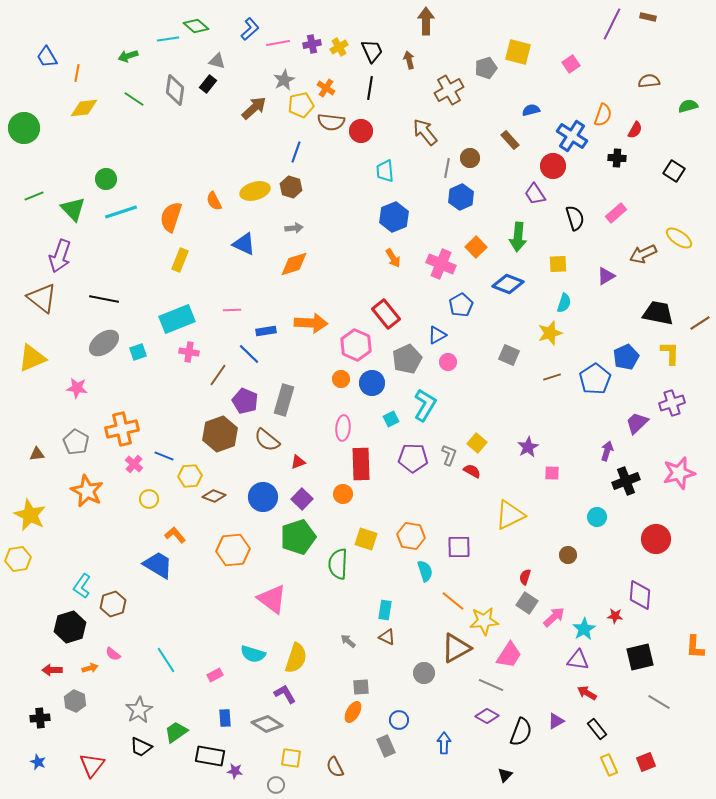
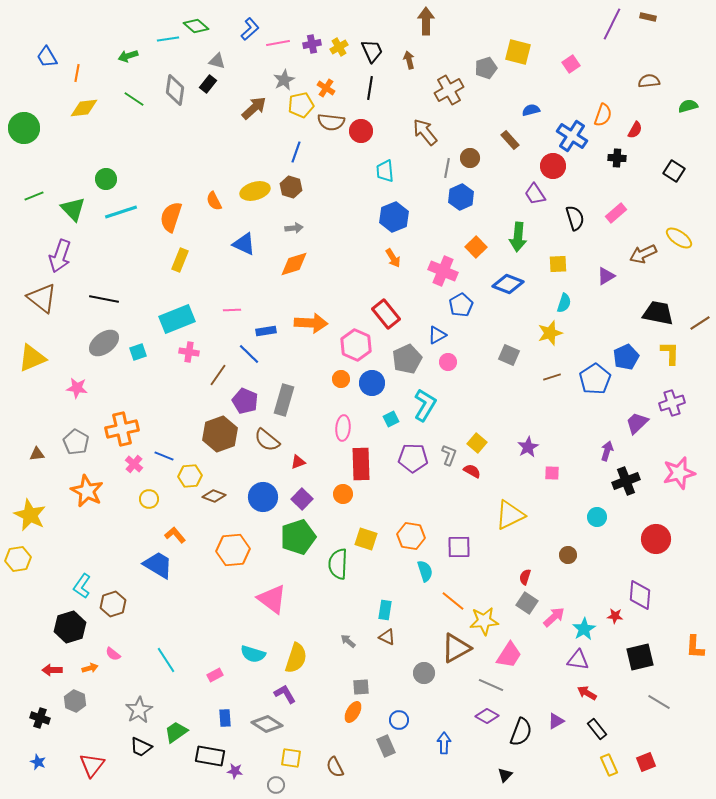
pink cross at (441, 264): moved 2 px right, 7 px down
black cross at (40, 718): rotated 24 degrees clockwise
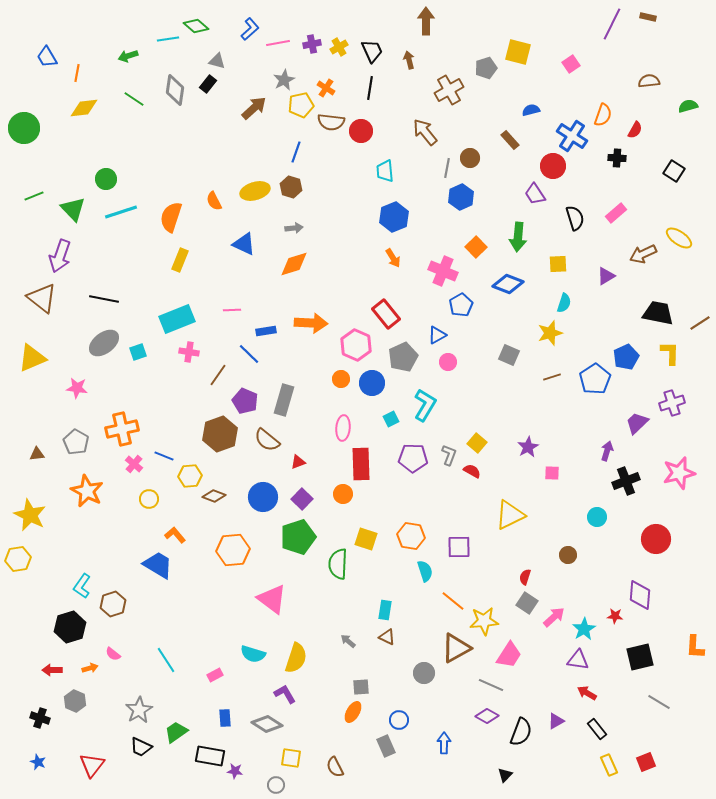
gray pentagon at (407, 359): moved 4 px left, 2 px up
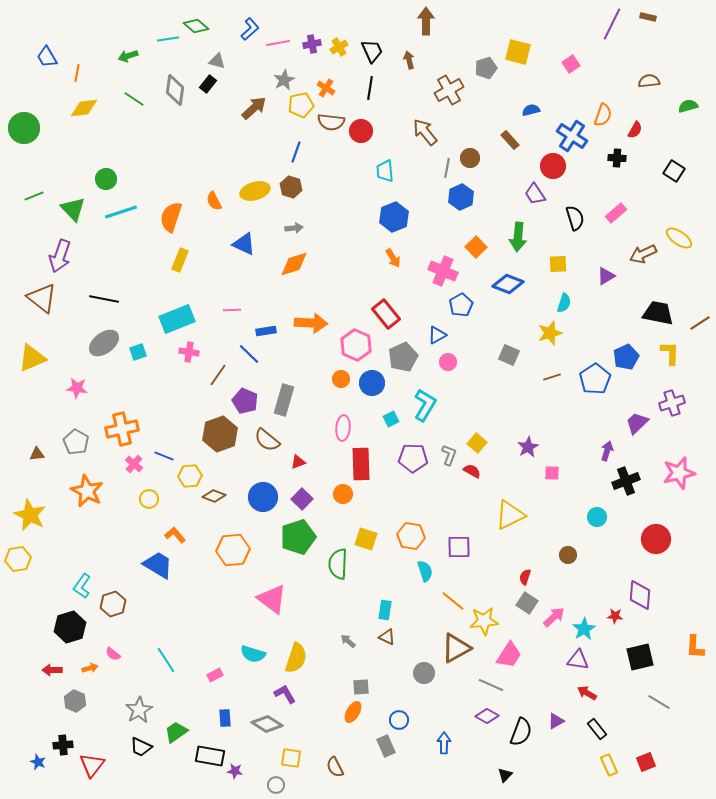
black cross at (40, 718): moved 23 px right, 27 px down; rotated 24 degrees counterclockwise
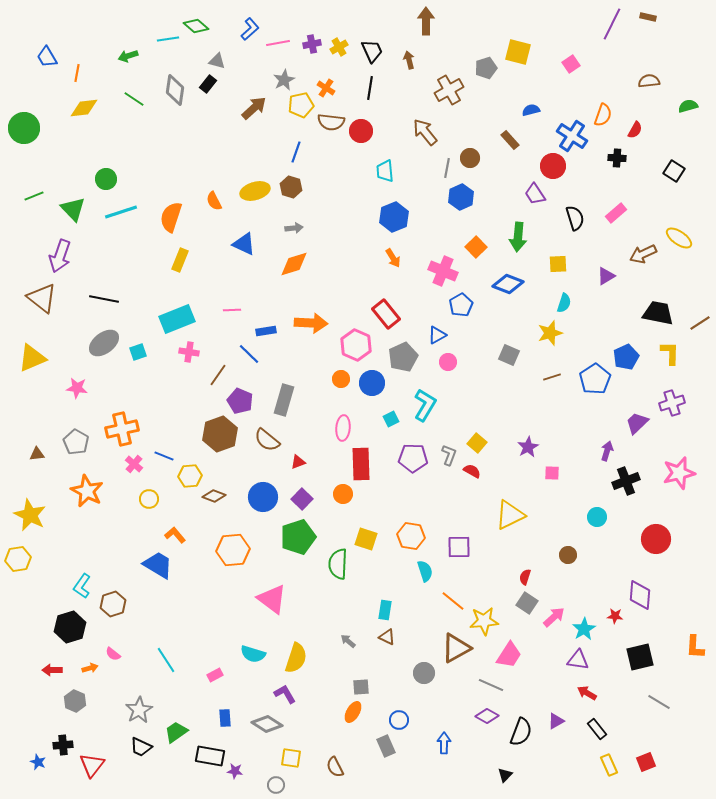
purple pentagon at (245, 401): moved 5 px left
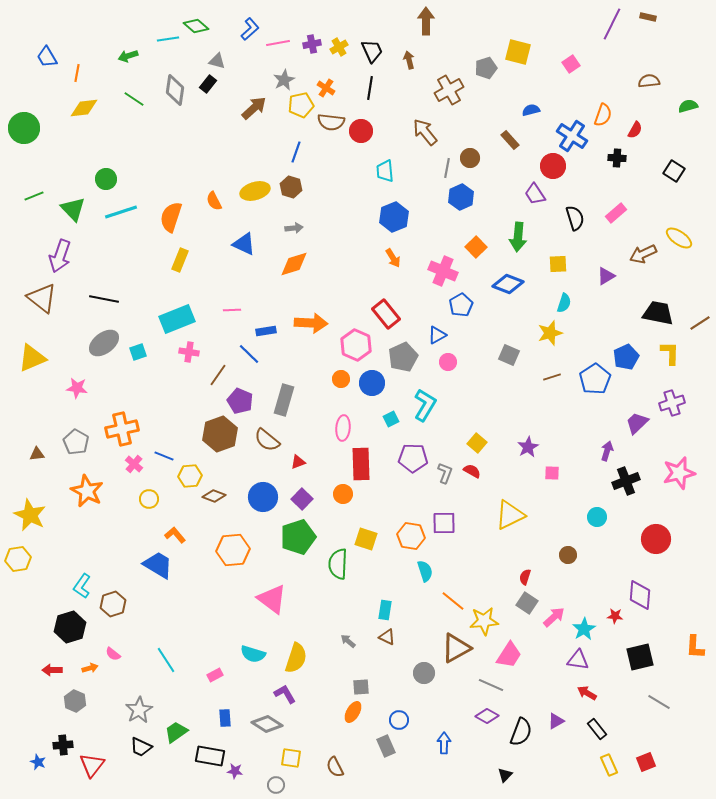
gray L-shape at (449, 455): moved 4 px left, 18 px down
purple square at (459, 547): moved 15 px left, 24 px up
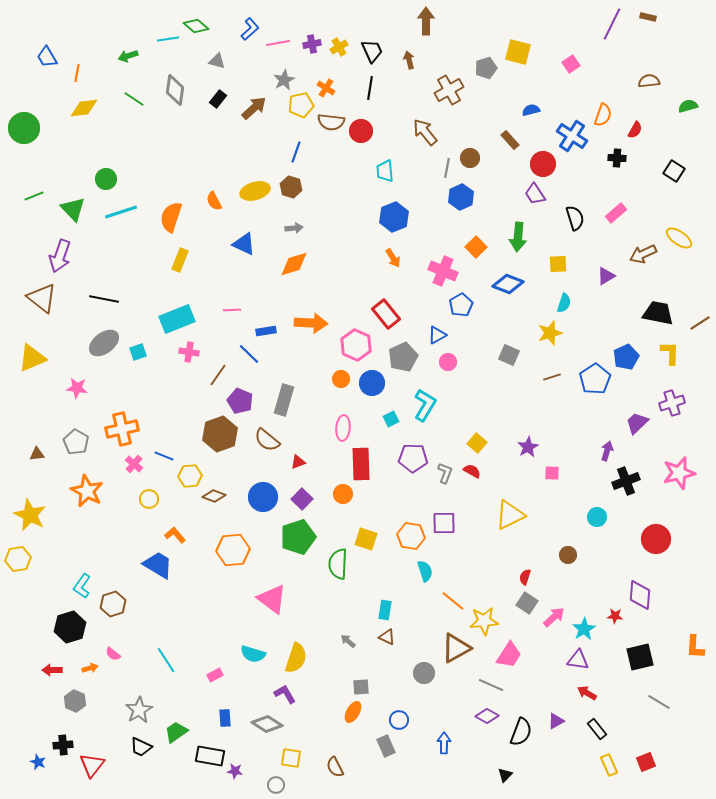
black rectangle at (208, 84): moved 10 px right, 15 px down
red circle at (553, 166): moved 10 px left, 2 px up
